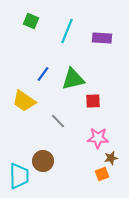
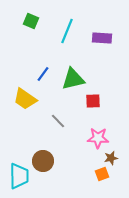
yellow trapezoid: moved 1 px right, 2 px up
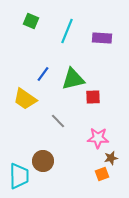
red square: moved 4 px up
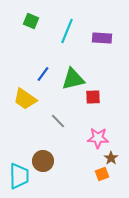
brown star: rotated 24 degrees counterclockwise
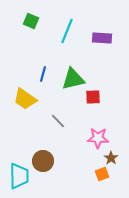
blue line: rotated 21 degrees counterclockwise
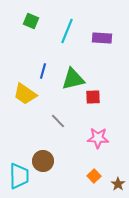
blue line: moved 3 px up
yellow trapezoid: moved 5 px up
brown star: moved 7 px right, 26 px down
orange square: moved 8 px left, 2 px down; rotated 24 degrees counterclockwise
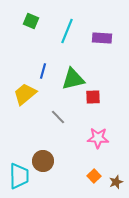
yellow trapezoid: rotated 105 degrees clockwise
gray line: moved 4 px up
brown star: moved 2 px left, 2 px up; rotated 16 degrees clockwise
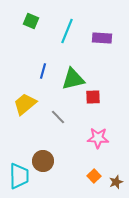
yellow trapezoid: moved 10 px down
